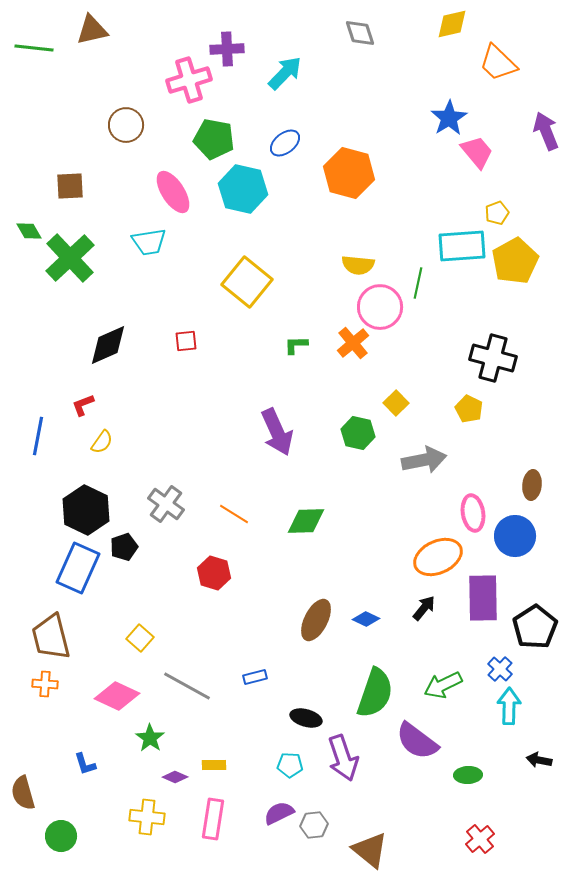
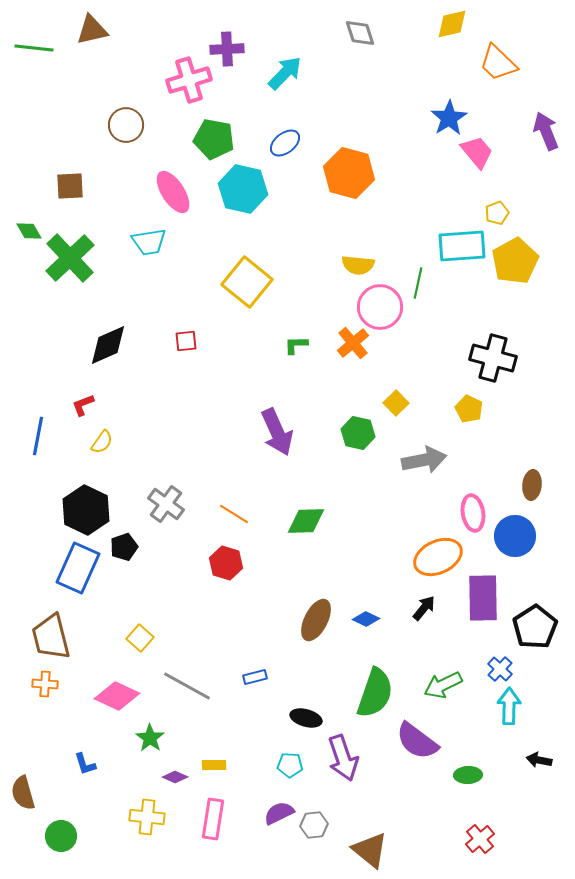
red hexagon at (214, 573): moved 12 px right, 10 px up
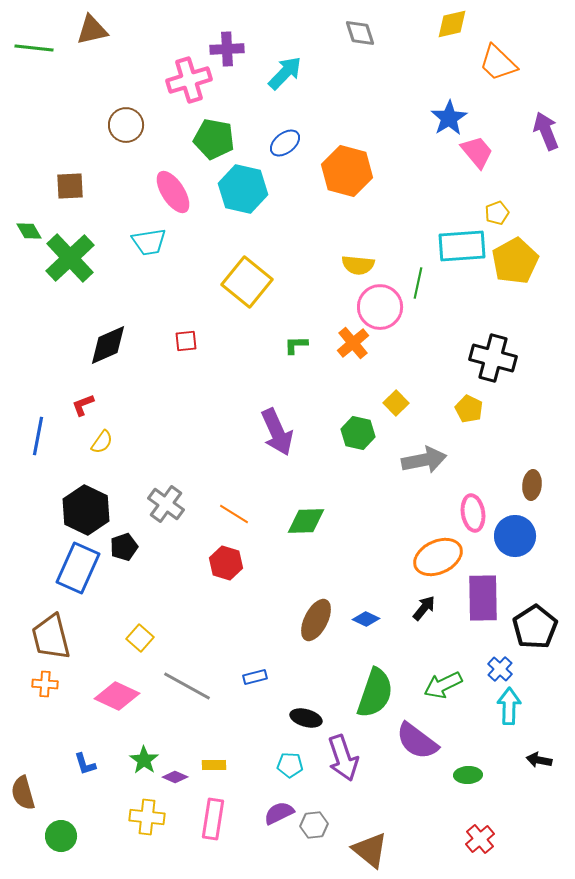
orange hexagon at (349, 173): moved 2 px left, 2 px up
green star at (150, 738): moved 6 px left, 22 px down
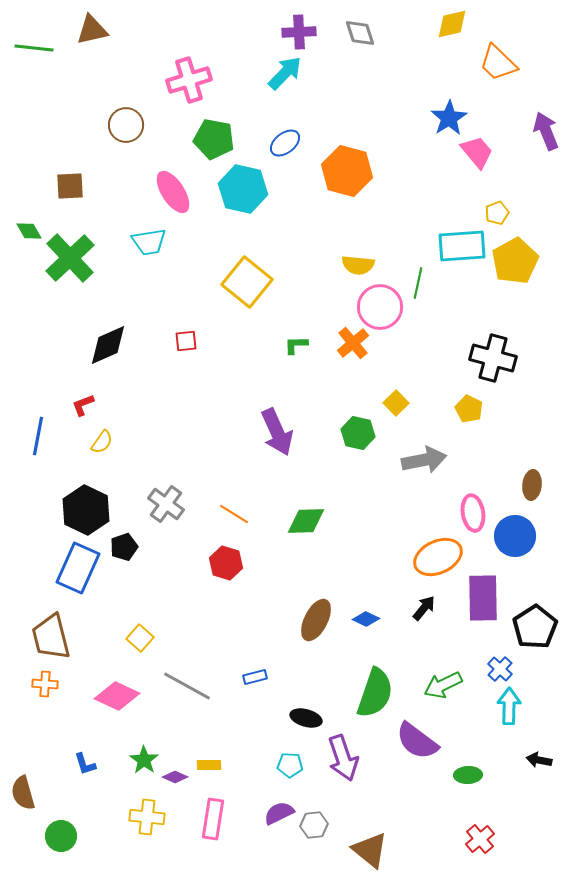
purple cross at (227, 49): moved 72 px right, 17 px up
yellow rectangle at (214, 765): moved 5 px left
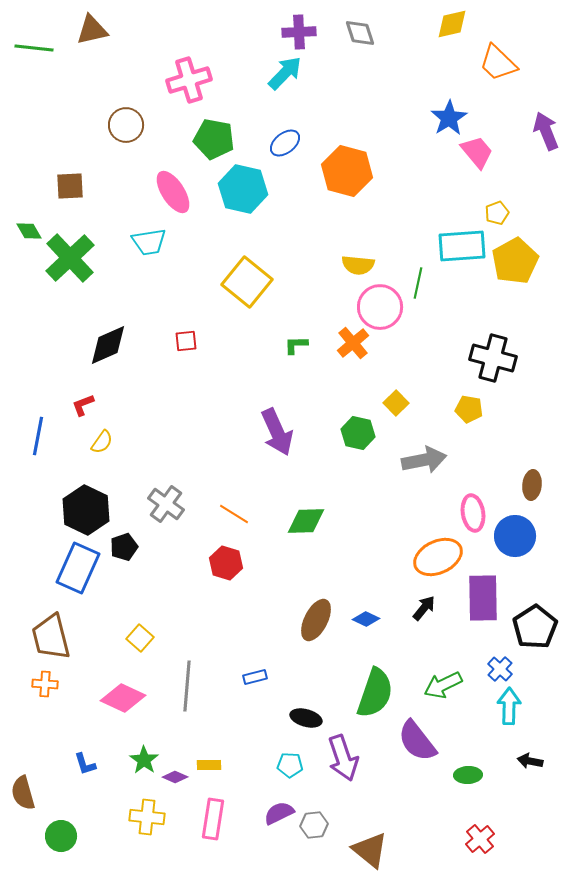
yellow pentagon at (469, 409): rotated 16 degrees counterclockwise
gray line at (187, 686): rotated 66 degrees clockwise
pink diamond at (117, 696): moved 6 px right, 2 px down
purple semicircle at (417, 741): rotated 15 degrees clockwise
black arrow at (539, 760): moved 9 px left, 1 px down
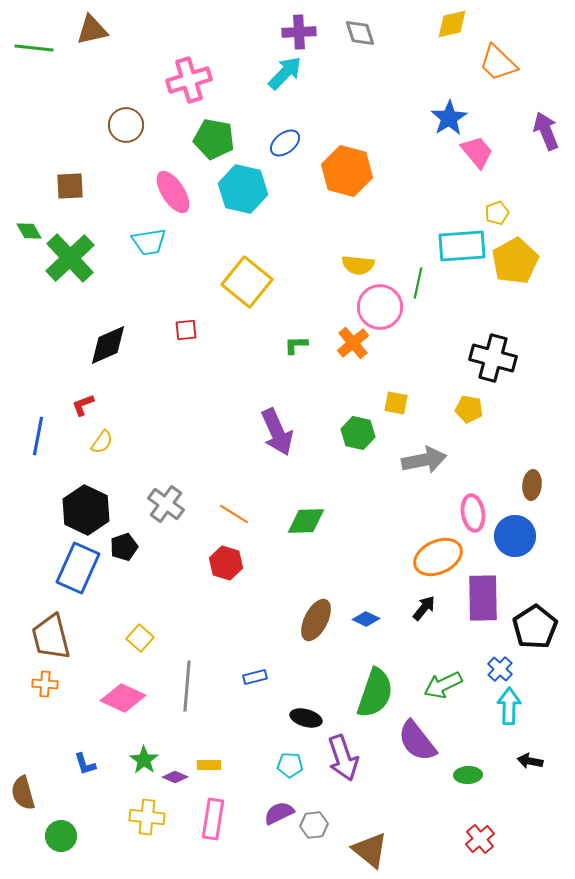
red square at (186, 341): moved 11 px up
yellow square at (396, 403): rotated 35 degrees counterclockwise
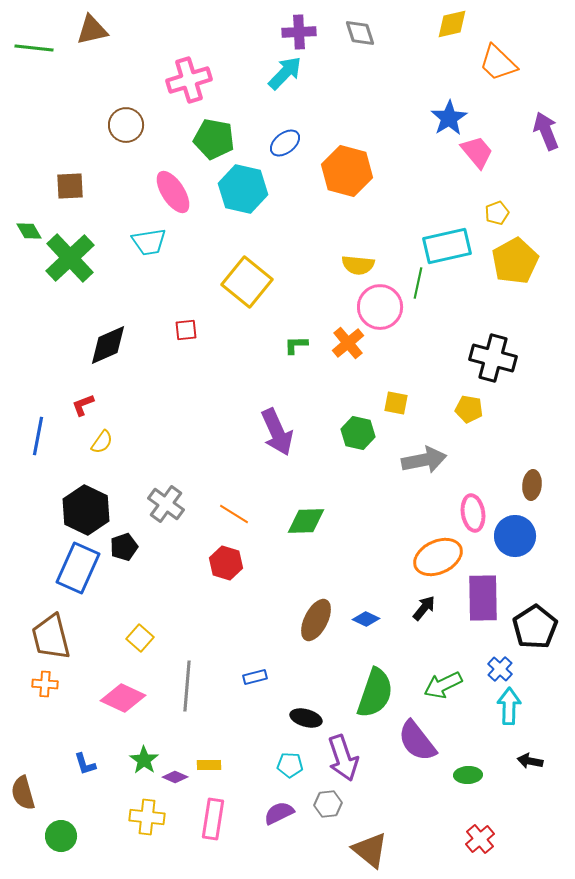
cyan rectangle at (462, 246): moved 15 px left; rotated 9 degrees counterclockwise
orange cross at (353, 343): moved 5 px left
gray hexagon at (314, 825): moved 14 px right, 21 px up
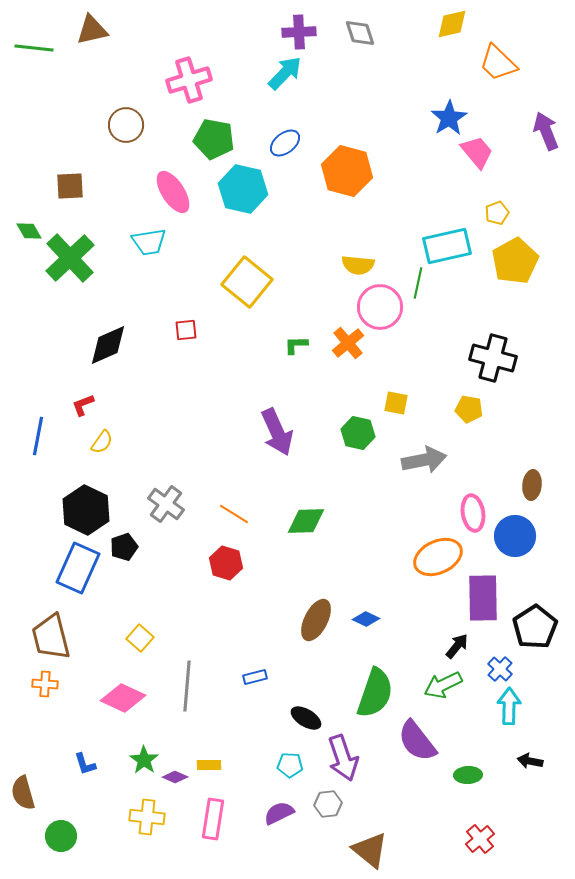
black arrow at (424, 608): moved 33 px right, 38 px down
black ellipse at (306, 718): rotated 16 degrees clockwise
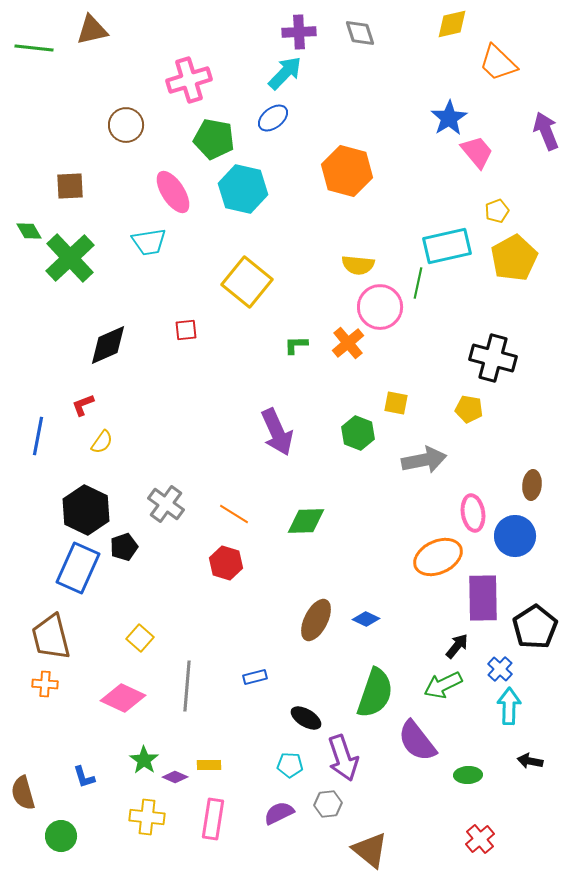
blue ellipse at (285, 143): moved 12 px left, 25 px up
yellow pentagon at (497, 213): moved 2 px up
yellow pentagon at (515, 261): moved 1 px left, 3 px up
green hexagon at (358, 433): rotated 8 degrees clockwise
blue L-shape at (85, 764): moved 1 px left, 13 px down
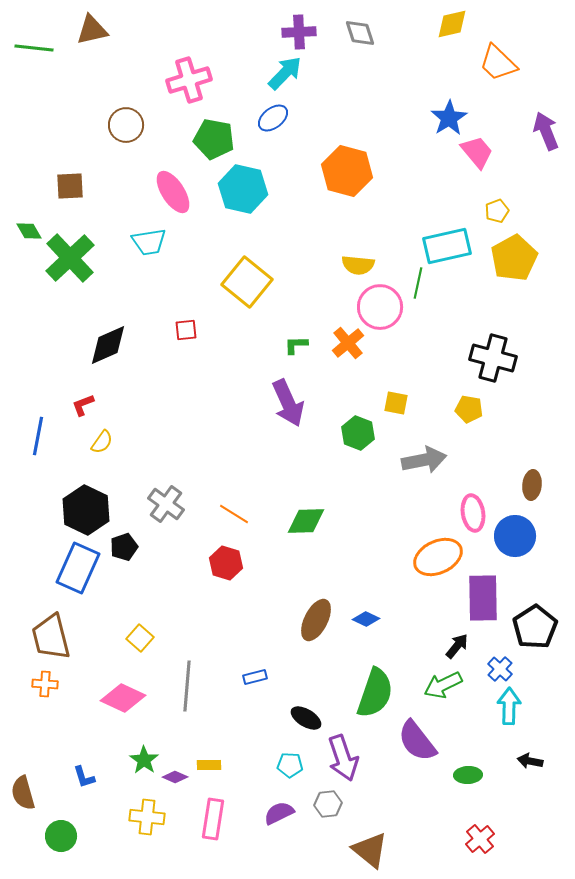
purple arrow at (277, 432): moved 11 px right, 29 px up
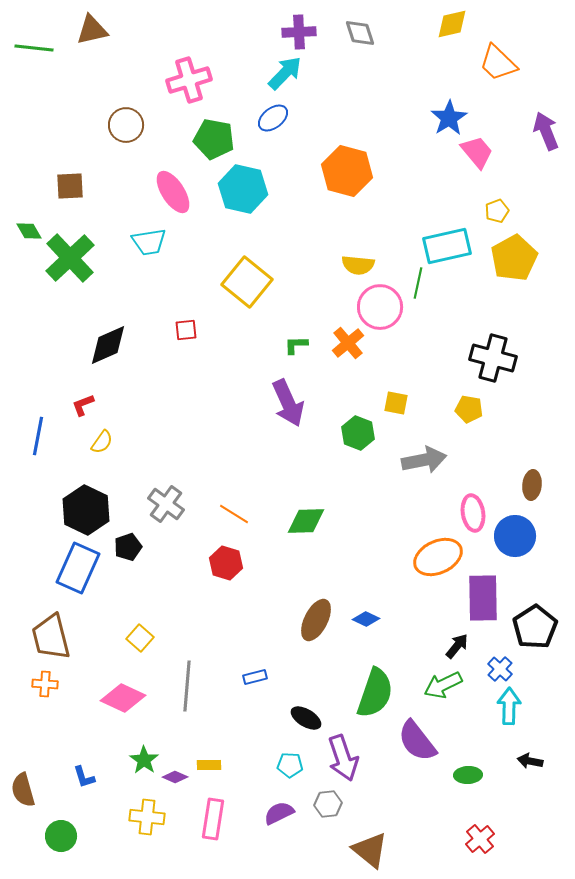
black pentagon at (124, 547): moved 4 px right
brown semicircle at (23, 793): moved 3 px up
